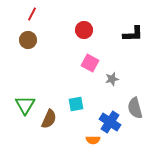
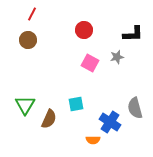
gray star: moved 5 px right, 22 px up
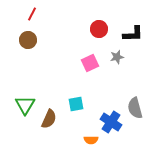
red circle: moved 15 px right, 1 px up
pink square: rotated 36 degrees clockwise
blue cross: moved 1 px right
orange semicircle: moved 2 px left
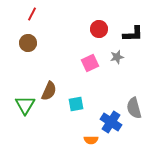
brown circle: moved 3 px down
gray semicircle: moved 1 px left
brown semicircle: moved 28 px up
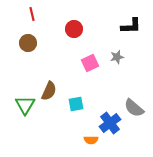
red line: rotated 40 degrees counterclockwise
red circle: moved 25 px left
black L-shape: moved 2 px left, 8 px up
gray semicircle: rotated 35 degrees counterclockwise
blue cross: moved 1 px left, 1 px down; rotated 20 degrees clockwise
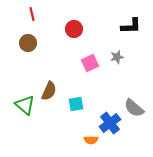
green triangle: rotated 20 degrees counterclockwise
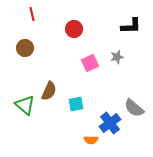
brown circle: moved 3 px left, 5 px down
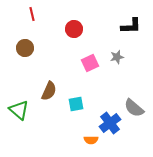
green triangle: moved 6 px left, 5 px down
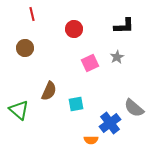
black L-shape: moved 7 px left
gray star: rotated 16 degrees counterclockwise
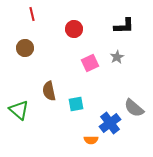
brown semicircle: rotated 144 degrees clockwise
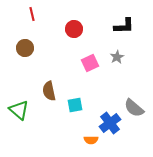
cyan square: moved 1 px left, 1 px down
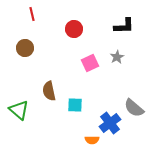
cyan square: rotated 14 degrees clockwise
orange semicircle: moved 1 px right
